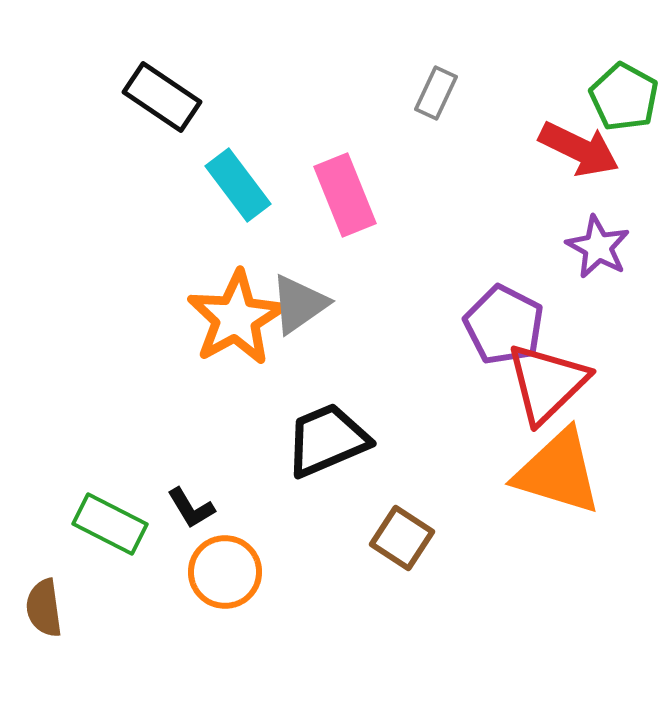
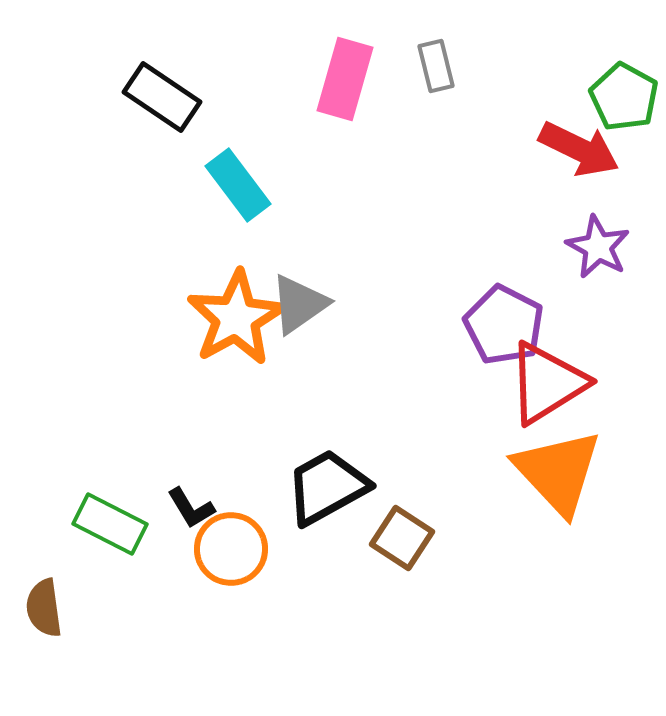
gray rectangle: moved 27 px up; rotated 39 degrees counterclockwise
pink rectangle: moved 116 px up; rotated 38 degrees clockwise
red triangle: rotated 12 degrees clockwise
black trapezoid: moved 47 px down; rotated 6 degrees counterclockwise
orange triangle: rotated 30 degrees clockwise
orange circle: moved 6 px right, 23 px up
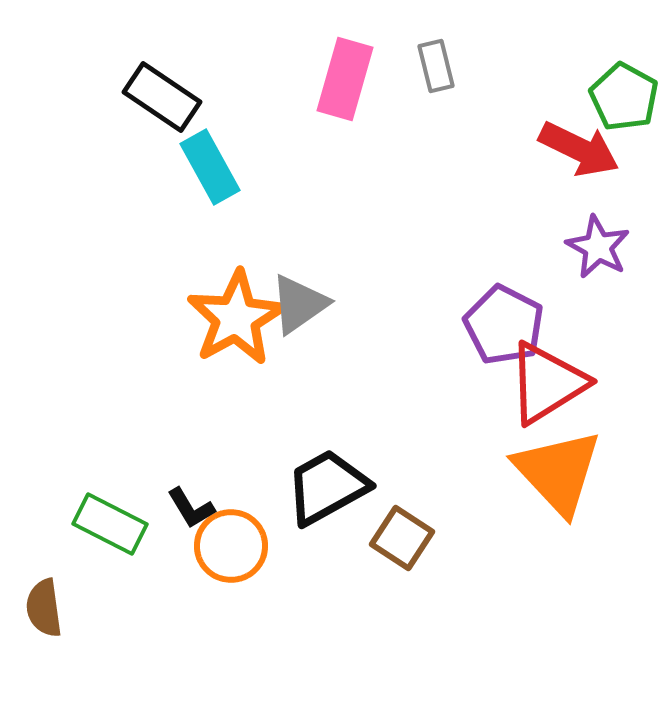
cyan rectangle: moved 28 px left, 18 px up; rotated 8 degrees clockwise
orange circle: moved 3 px up
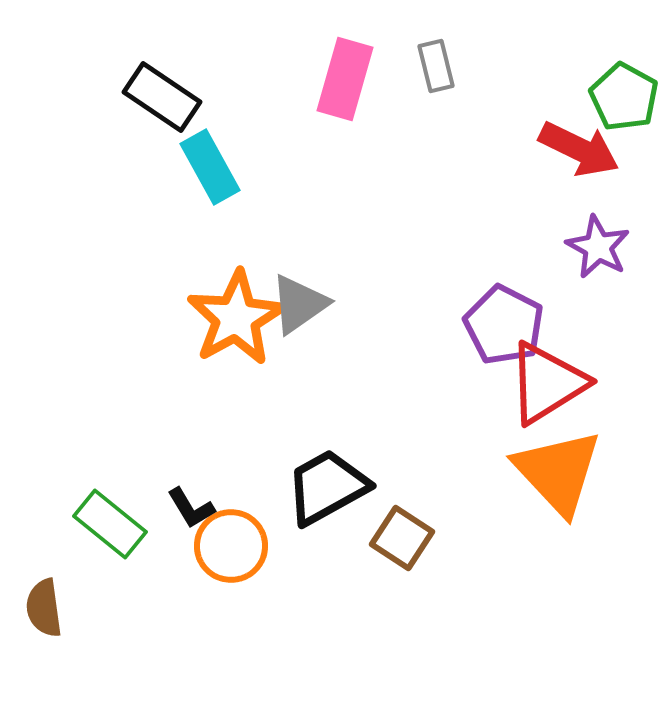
green rectangle: rotated 12 degrees clockwise
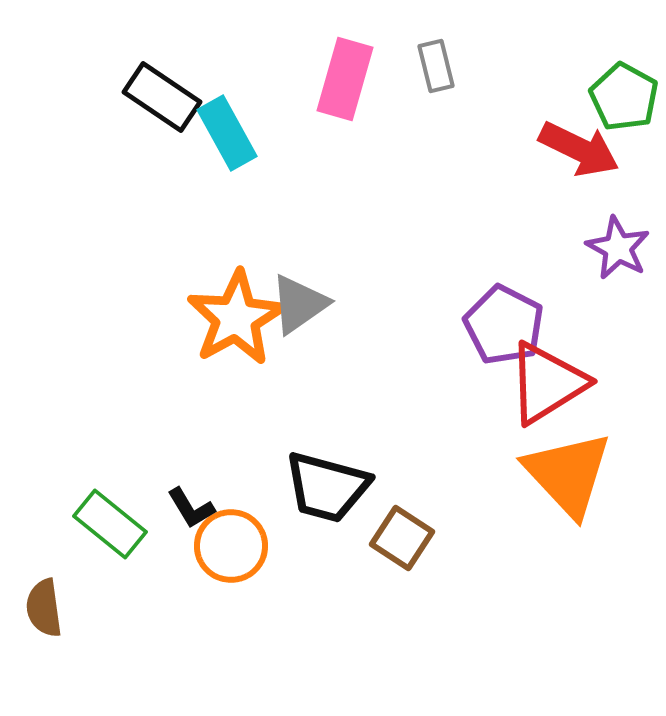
cyan rectangle: moved 17 px right, 34 px up
purple star: moved 20 px right, 1 px down
orange triangle: moved 10 px right, 2 px down
black trapezoid: rotated 136 degrees counterclockwise
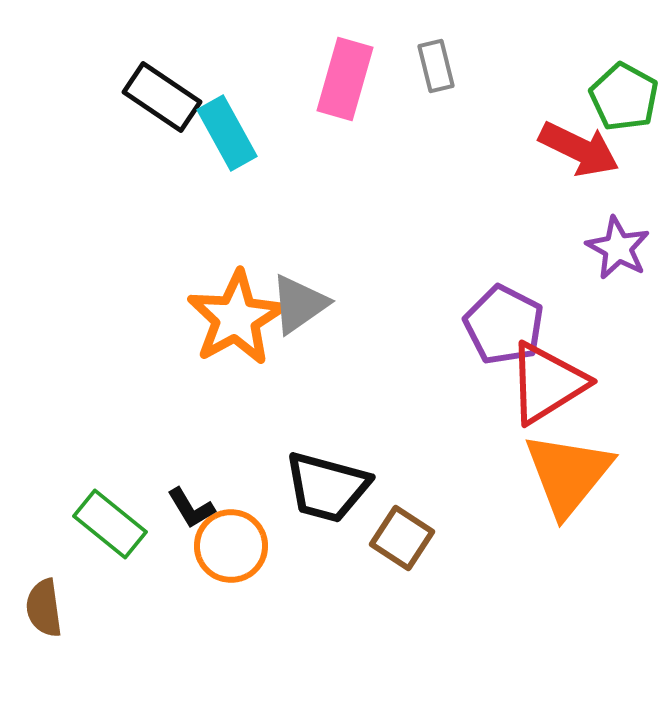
orange triangle: rotated 22 degrees clockwise
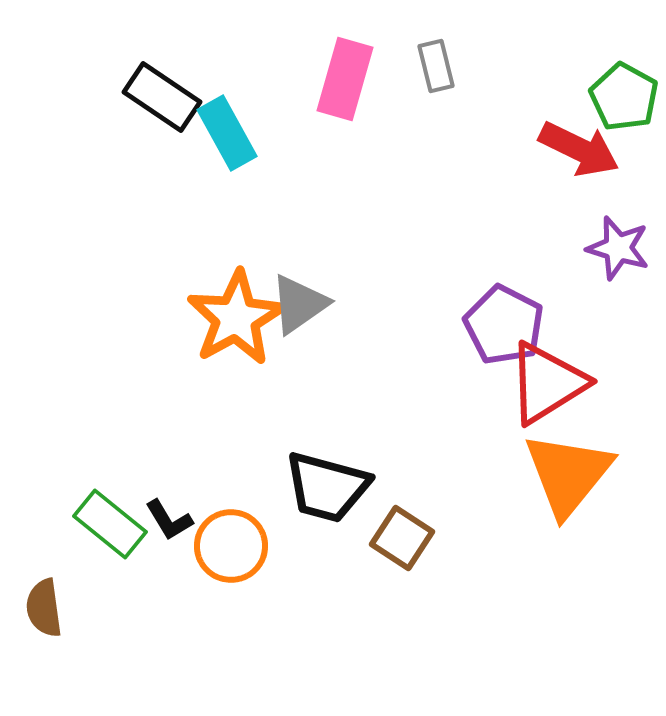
purple star: rotated 12 degrees counterclockwise
black L-shape: moved 22 px left, 12 px down
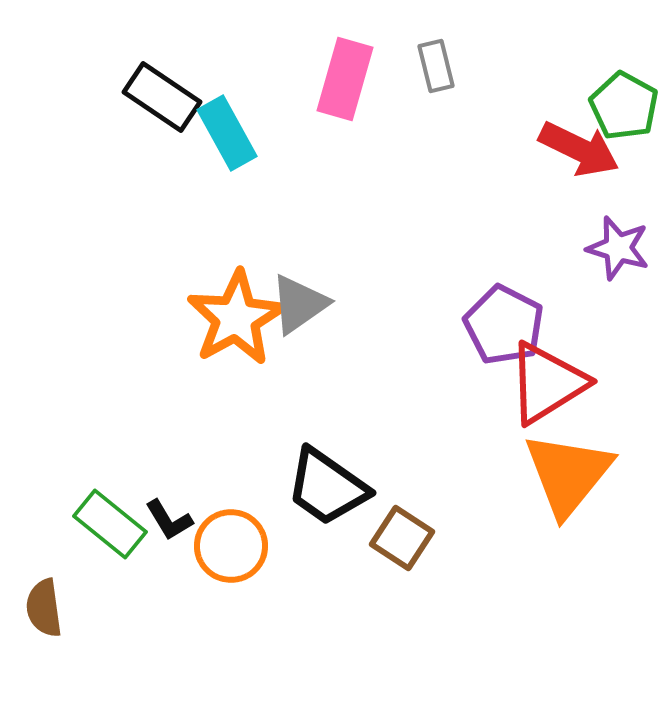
green pentagon: moved 9 px down
black trapezoid: rotated 20 degrees clockwise
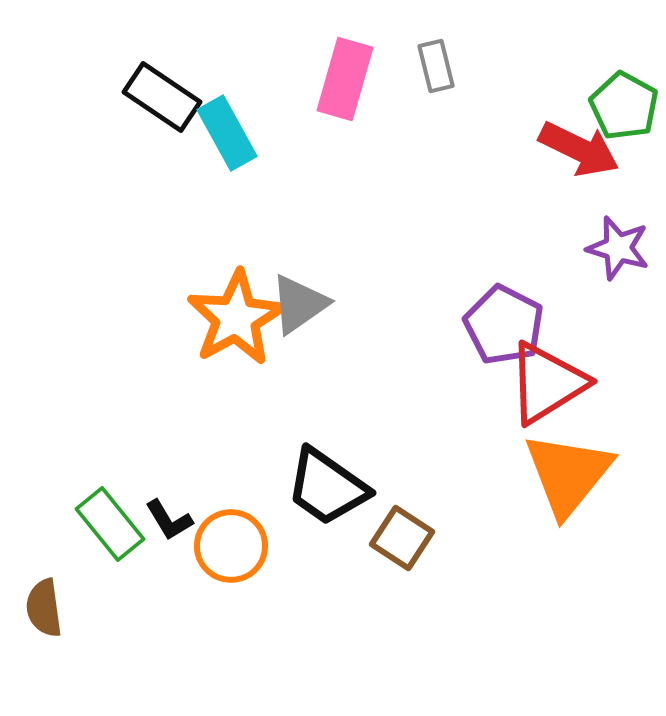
green rectangle: rotated 12 degrees clockwise
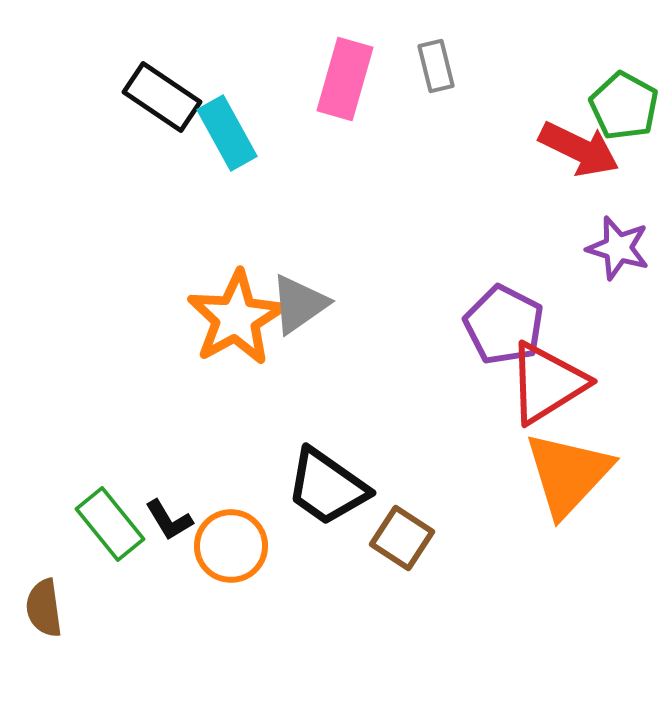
orange triangle: rotated 4 degrees clockwise
